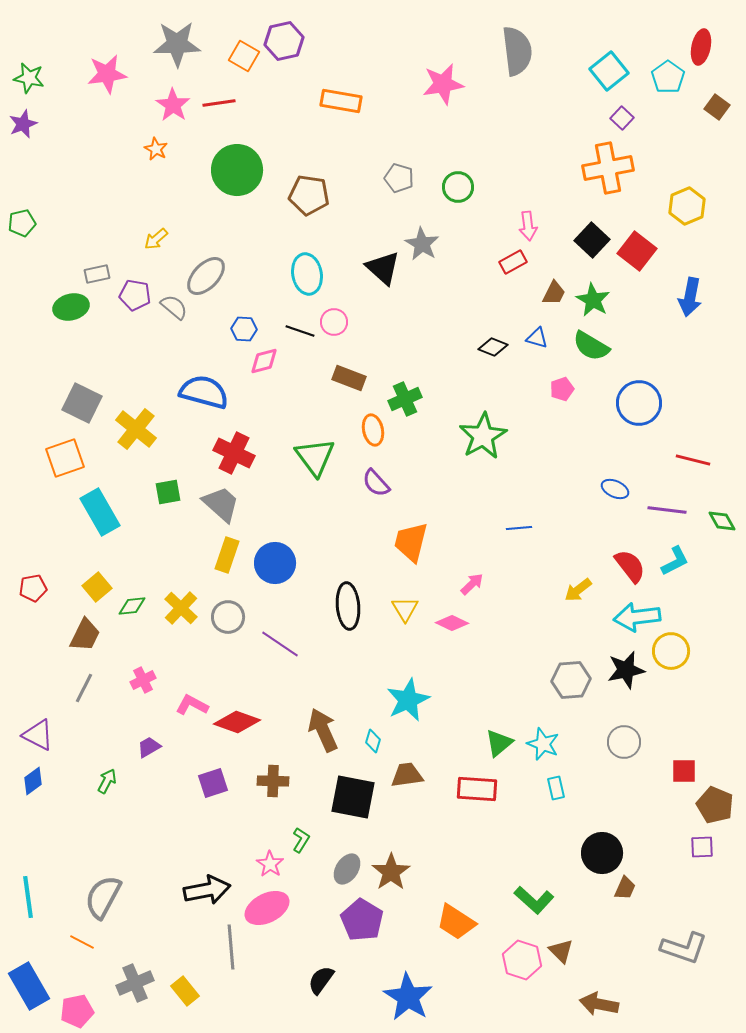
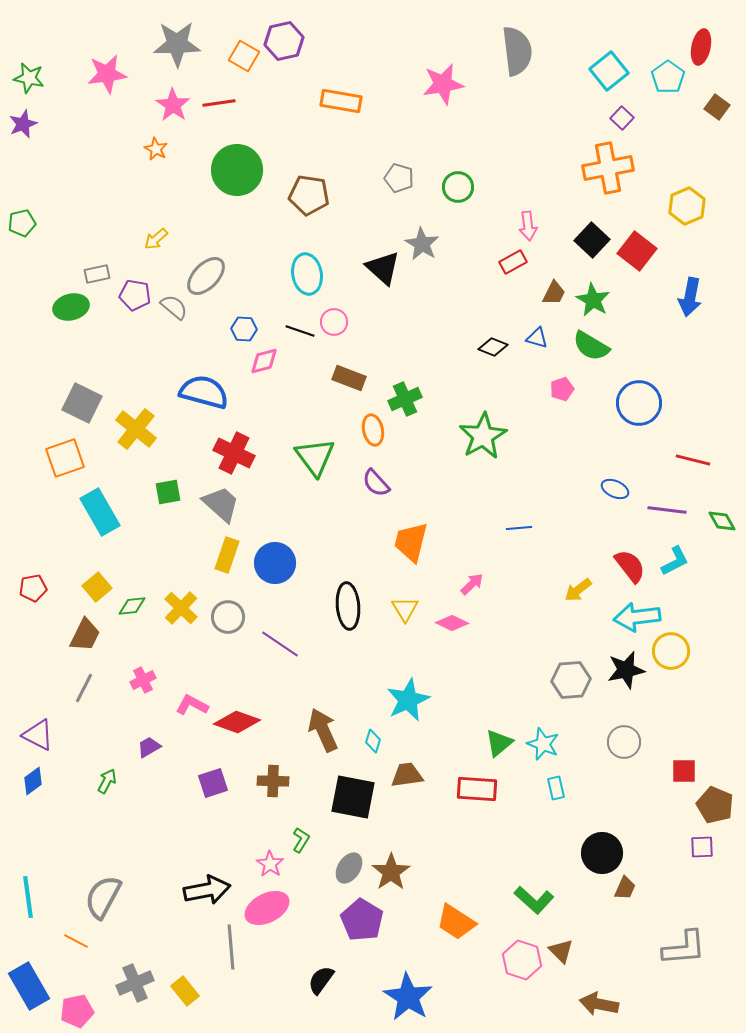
gray ellipse at (347, 869): moved 2 px right, 1 px up
orange line at (82, 942): moved 6 px left, 1 px up
gray L-shape at (684, 948): rotated 24 degrees counterclockwise
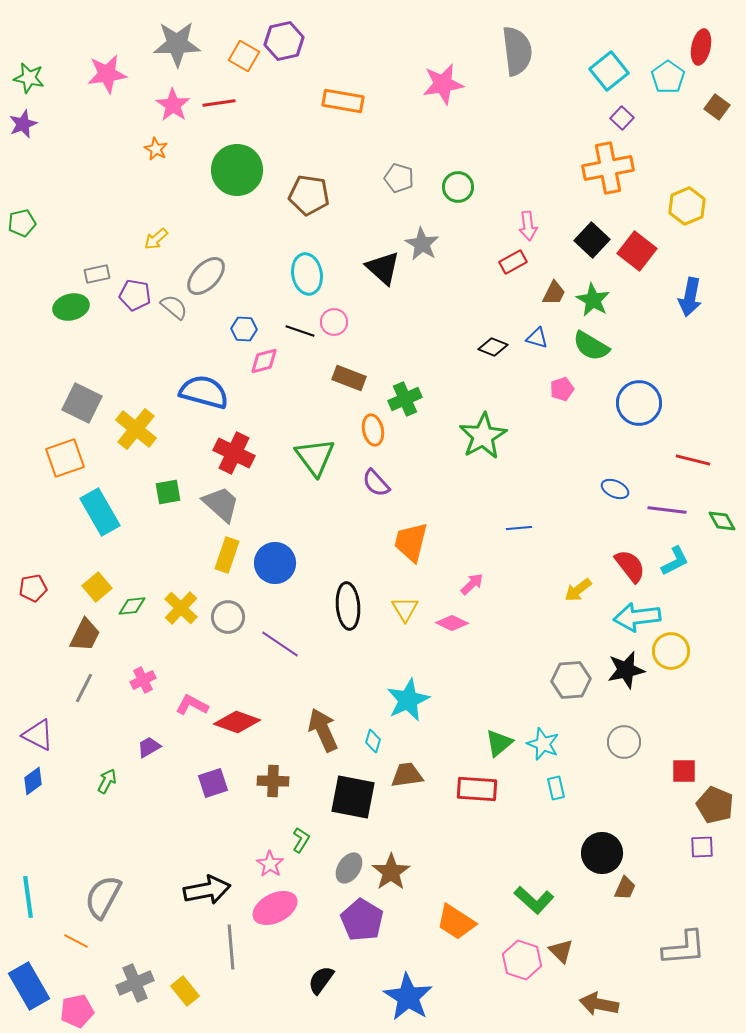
orange rectangle at (341, 101): moved 2 px right
pink ellipse at (267, 908): moved 8 px right
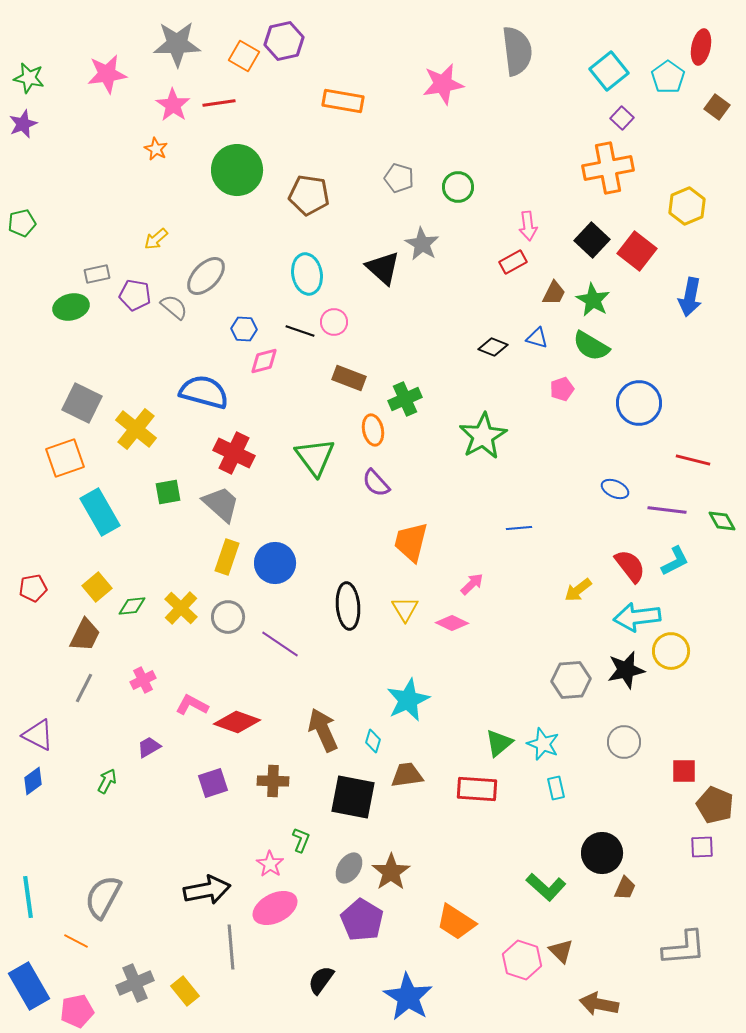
yellow rectangle at (227, 555): moved 2 px down
green L-shape at (301, 840): rotated 10 degrees counterclockwise
green L-shape at (534, 900): moved 12 px right, 13 px up
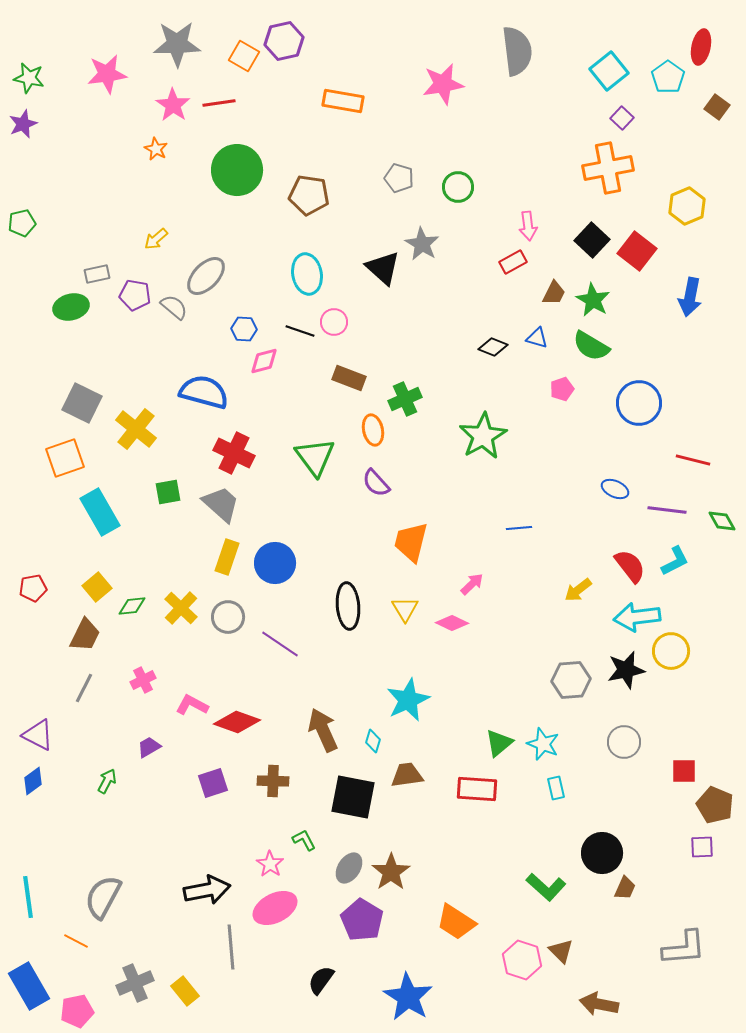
green L-shape at (301, 840): moved 3 px right; rotated 50 degrees counterclockwise
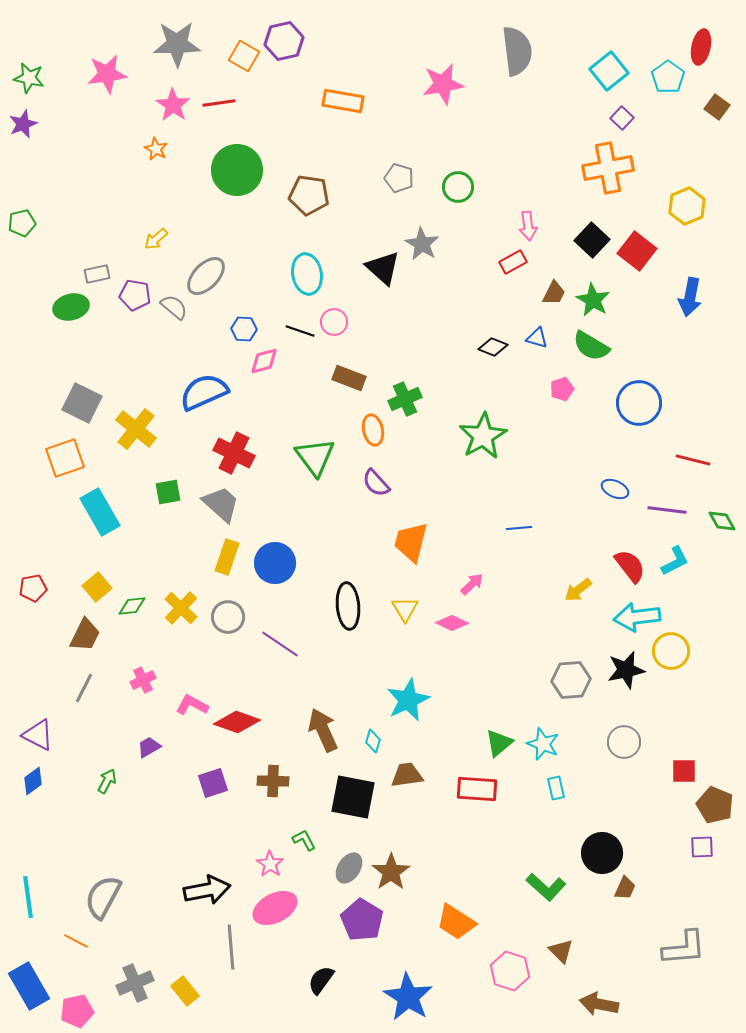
blue semicircle at (204, 392): rotated 39 degrees counterclockwise
pink hexagon at (522, 960): moved 12 px left, 11 px down
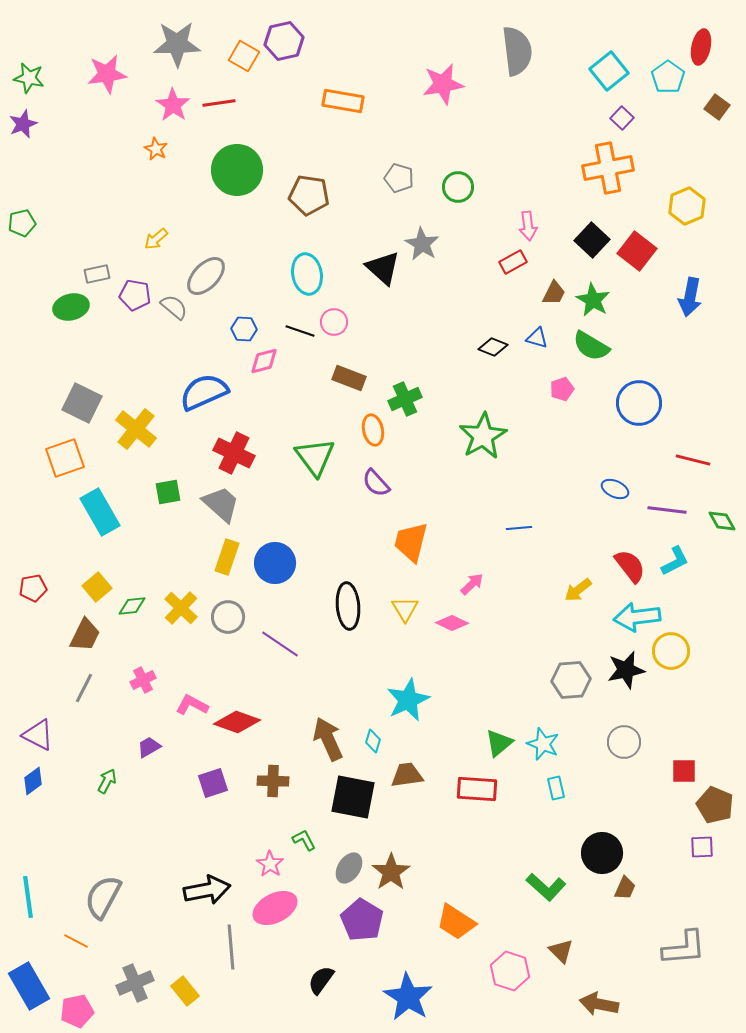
brown arrow at (323, 730): moved 5 px right, 9 px down
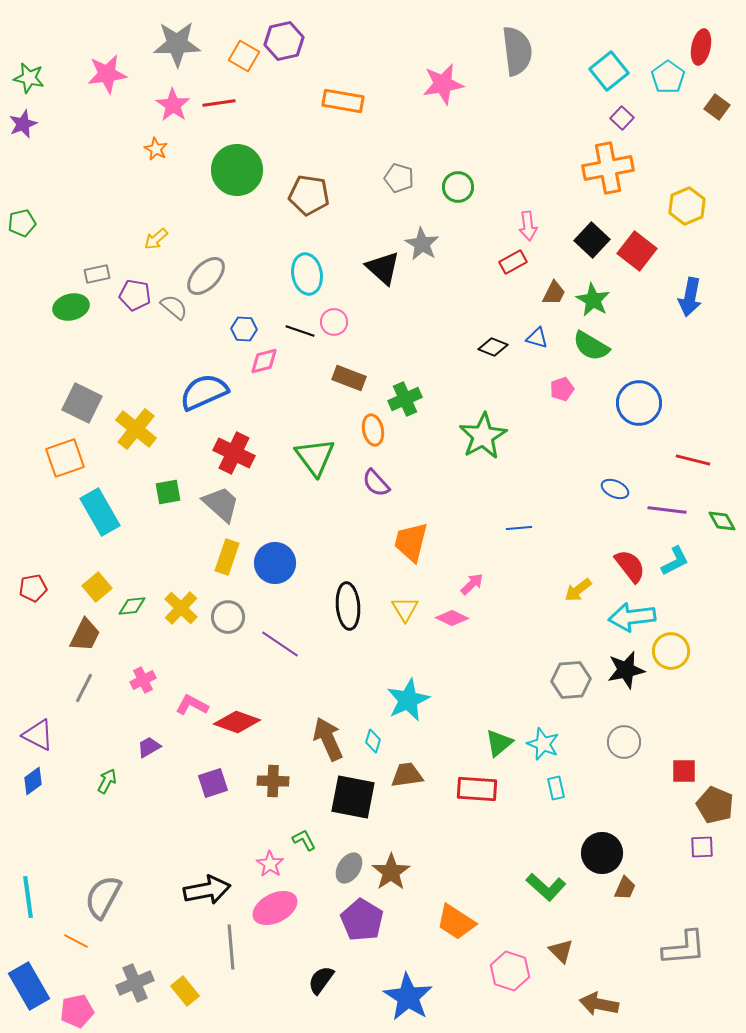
cyan arrow at (637, 617): moved 5 px left
pink diamond at (452, 623): moved 5 px up
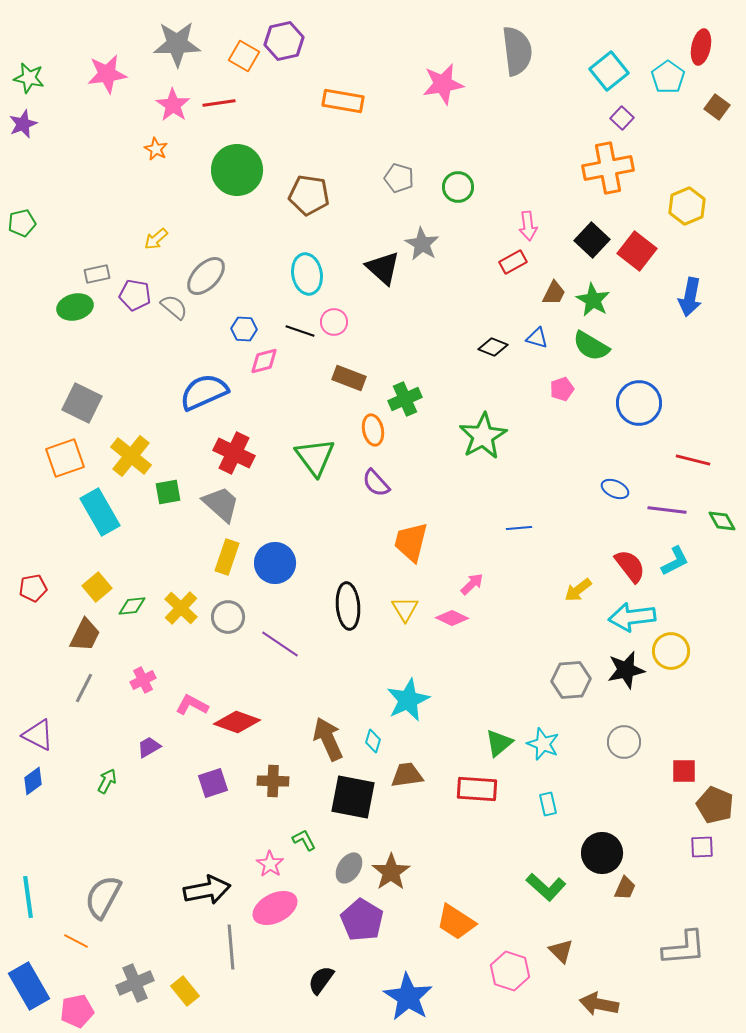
green ellipse at (71, 307): moved 4 px right
yellow cross at (136, 429): moved 5 px left, 27 px down
cyan rectangle at (556, 788): moved 8 px left, 16 px down
